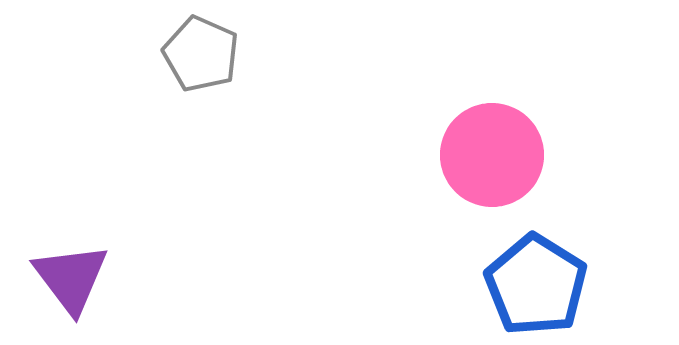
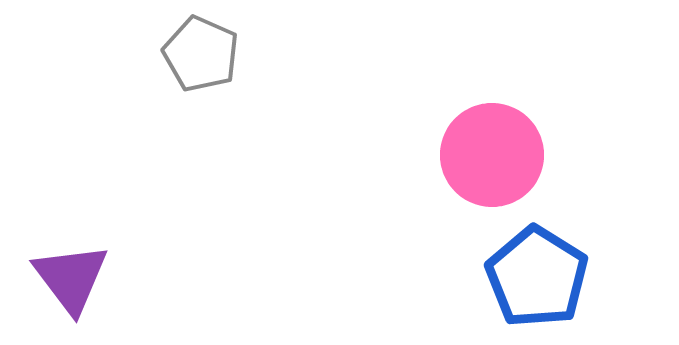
blue pentagon: moved 1 px right, 8 px up
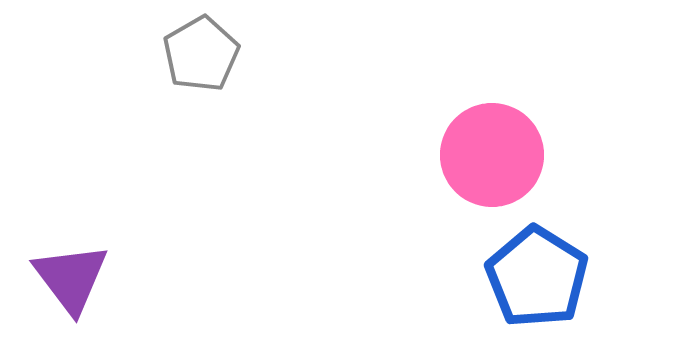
gray pentagon: rotated 18 degrees clockwise
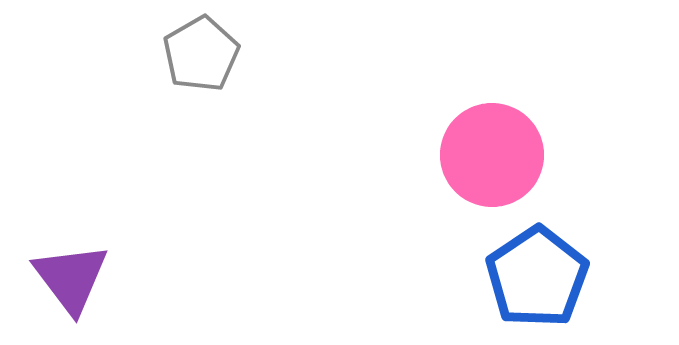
blue pentagon: rotated 6 degrees clockwise
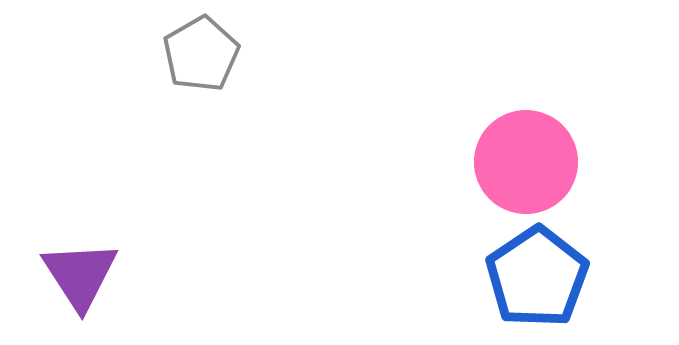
pink circle: moved 34 px right, 7 px down
purple triangle: moved 9 px right, 3 px up; rotated 4 degrees clockwise
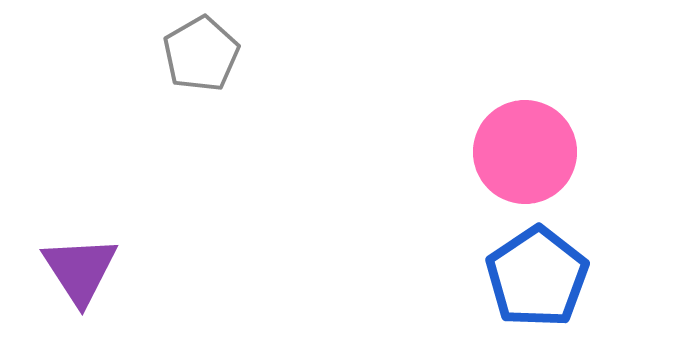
pink circle: moved 1 px left, 10 px up
purple triangle: moved 5 px up
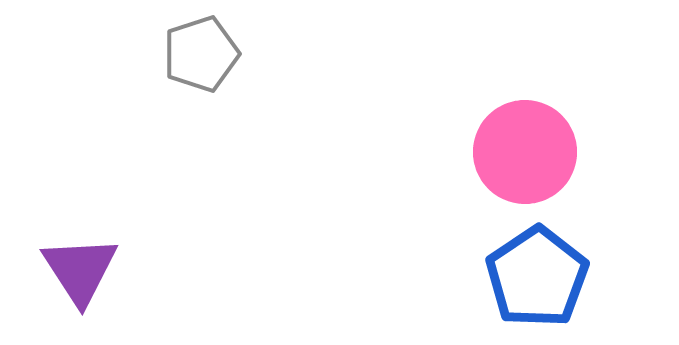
gray pentagon: rotated 12 degrees clockwise
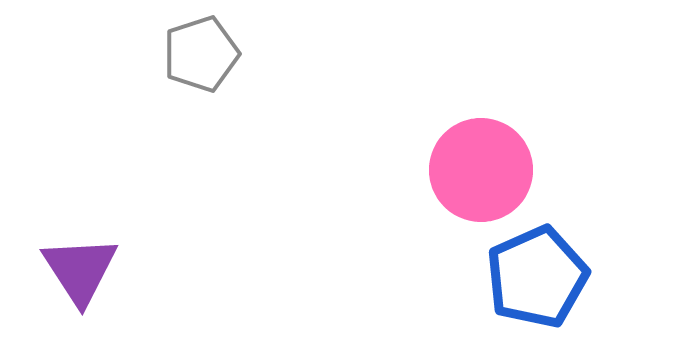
pink circle: moved 44 px left, 18 px down
blue pentagon: rotated 10 degrees clockwise
